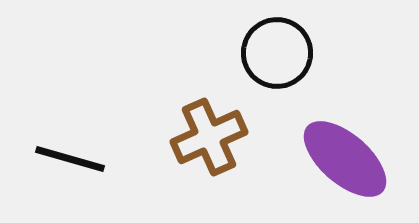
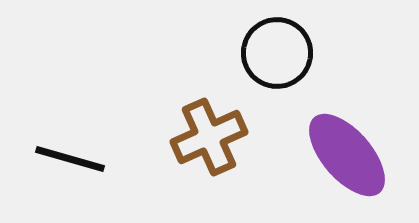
purple ellipse: moved 2 px right, 4 px up; rotated 8 degrees clockwise
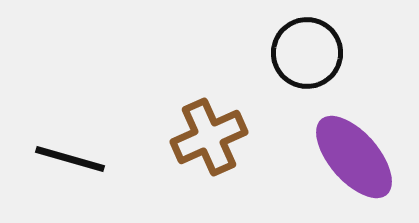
black circle: moved 30 px right
purple ellipse: moved 7 px right, 2 px down
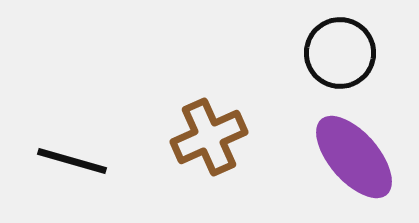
black circle: moved 33 px right
black line: moved 2 px right, 2 px down
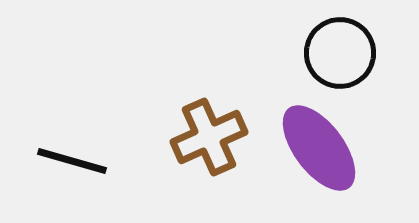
purple ellipse: moved 35 px left, 9 px up; rotated 4 degrees clockwise
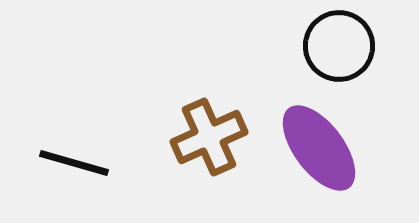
black circle: moved 1 px left, 7 px up
black line: moved 2 px right, 2 px down
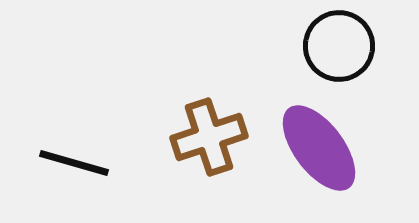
brown cross: rotated 6 degrees clockwise
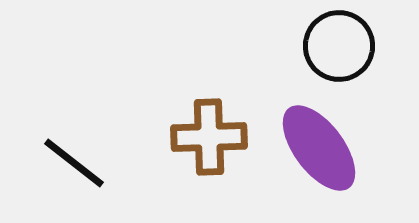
brown cross: rotated 16 degrees clockwise
black line: rotated 22 degrees clockwise
